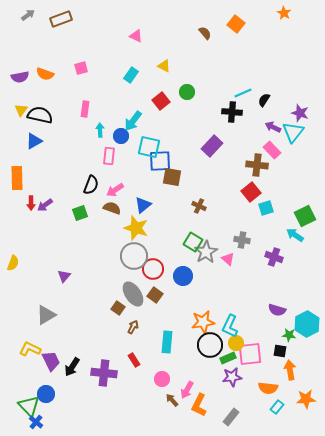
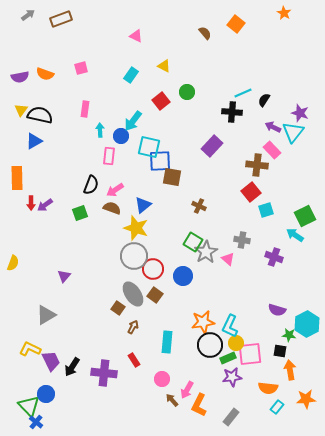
cyan square at (266, 208): moved 2 px down
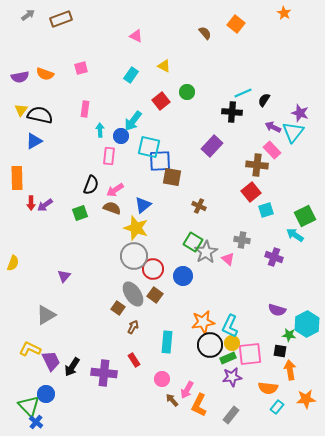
yellow circle at (236, 343): moved 4 px left
gray rectangle at (231, 417): moved 2 px up
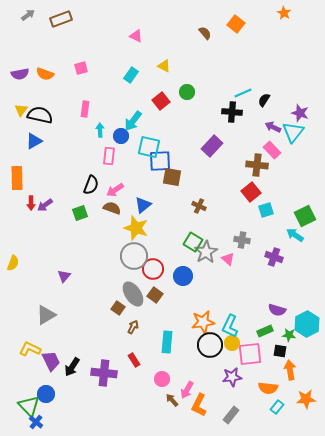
purple semicircle at (20, 77): moved 3 px up
green rectangle at (228, 358): moved 37 px right, 27 px up
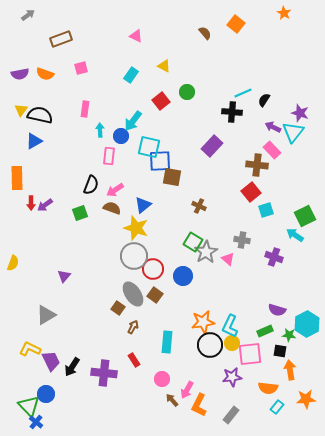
brown rectangle at (61, 19): moved 20 px down
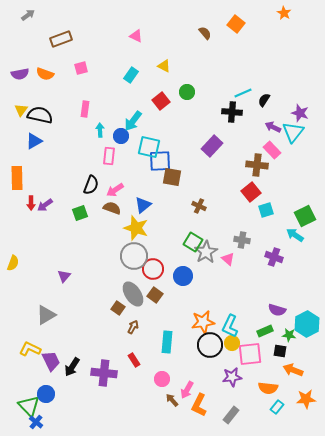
orange arrow at (290, 370): moved 3 px right; rotated 60 degrees counterclockwise
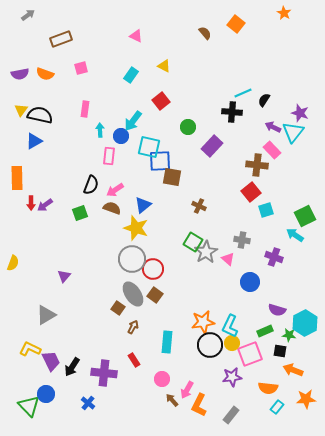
green circle at (187, 92): moved 1 px right, 35 px down
gray circle at (134, 256): moved 2 px left, 3 px down
blue circle at (183, 276): moved 67 px right, 6 px down
cyan hexagon at (307, 324): moved 2 px left, 1 px up
pink square at (250, 354): rotated 15 degrees counterclockwise
blue cross at (36, 422): moved 52 px right, 19 px up
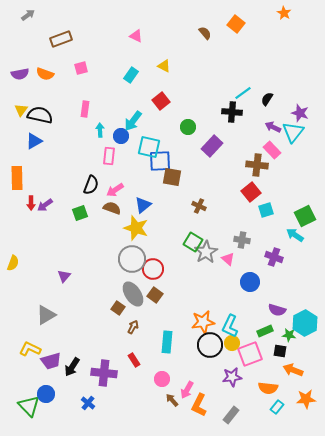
cyan line at (243, 93): rotated 12 degrees counterclockwise
black semicircle at (264, 100): moved 3 px right, 1 px up
purple trapezoid at (51, 361): rotated 100 degrees clockwise
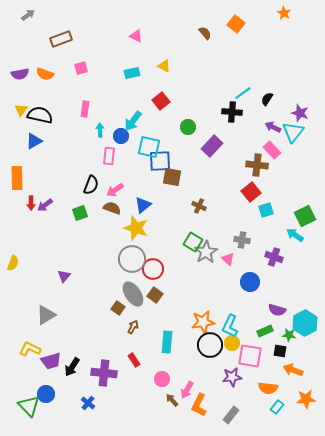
cyan rectangle at (131, 75): moved 1 px right, 2 px up; rotated 42 degrees clockwise
pink square at (250, 354): moved 2 px down; rotated 30 degrees clockwise
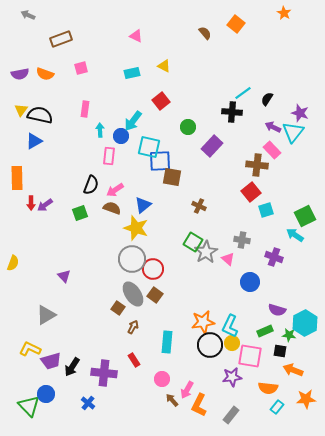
gray arrow at (28, 15): rotated 120 degrees counterclockwise
purple triangle at (64, 276): rotated 24 degrees counterclockwise
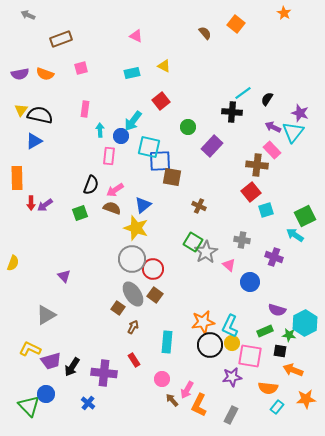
pink triangle at (228, 259): moved 1 px right, 6 px down
gray rectangle at (231, 415): rotated 12 degrees counterclockwise
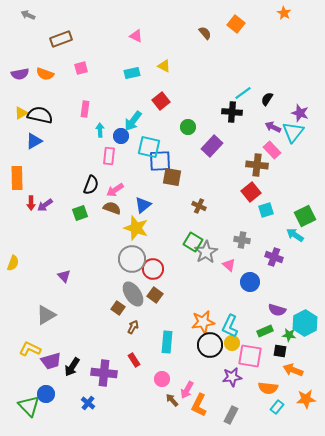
yellow triangle at (21, 110): moved 3 px down; rotated 24 degrees clockwise
